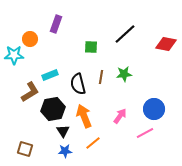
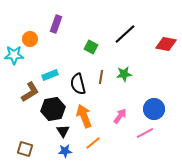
green square: rotated 24 degrees clockwise
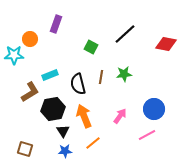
pink line: moved 2 px right, 2 px down
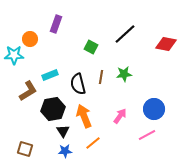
brown L-shape: moved 2 px left, 1 px up
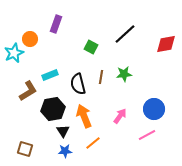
red diamond: rotated 20 degrees counterclockwise
cyan star: moved 2 px up; rotated 24 degrees counterclockwise
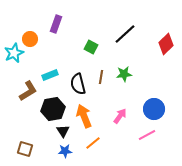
red diamond: rotated 35 degrees counterclockwise
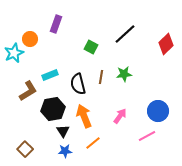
blue circle: moved 4 px right, 2 px down
pink line: moved 1 px down
brown square: rotated 28 degrees clockwise
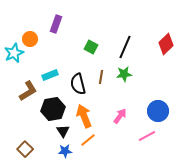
black line: moved 13 px down; rotated 25 degrees counterclockwise
orange line: moved 5 px left, 3 px up
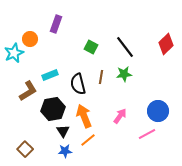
black line: rotated 60 degrees counterclockwise
pink line: moved 2 px up
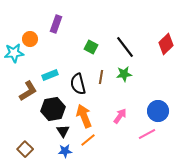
cyan star: rotated 18 degrees clockwise
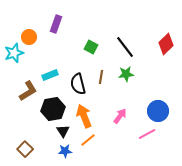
orange circle: moved 1 px left, 2 px up
cyan star: rotated 12 degrees counterclockwise
green star: moved 2 px right
